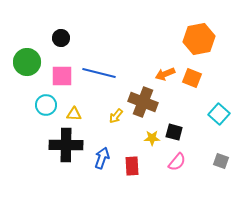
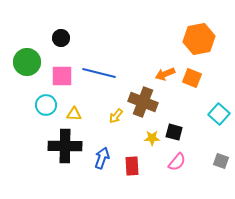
black cross: moved 1 px left, 1 px down
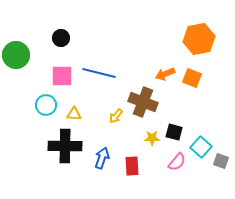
green circle: moved 11 px left, 7 px up
cyan square: moved 18 px left, 33 px down
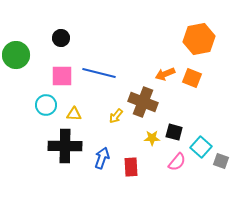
red rectangle: moved 1 px left, 1 px down
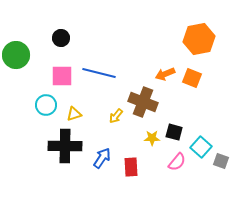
yellow triangle: rotated 21 degrees counterclockwise
blue arrow: rotated 15 degrees clockwise
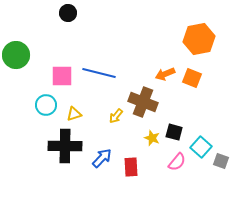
black circle: moved 7 px right, 25 px up
yellow star: rotated 21 degrees clockwise
blue arrow: rotated 10 degrees clockwise
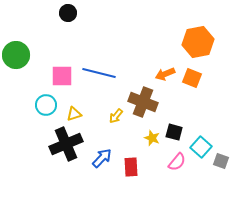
orange hexagon: moved 1 px left, 3 px down
black cross: moved 1 px right, 2 px up; rotated 24 degrees counterclockwise
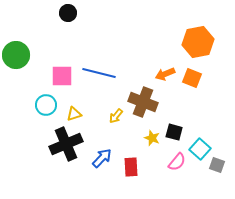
cyan square: moved 1 px left, 2 px down
gray square: moved 4 px left, 4 px down
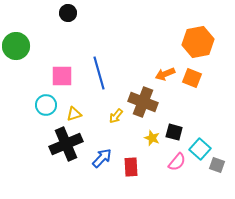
green circle: moved 9 px up
blue line: rotated 60 degrees clockwise
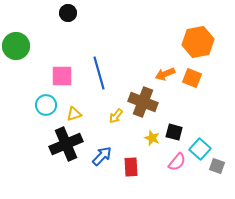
blue arrow: moved 2 px up
gray square: moved 1 px down
